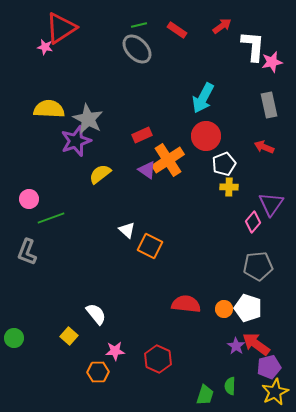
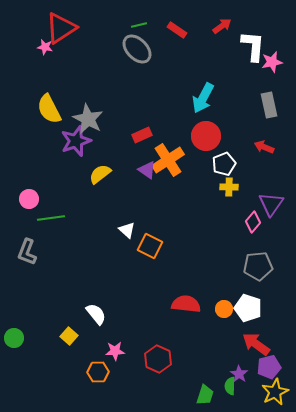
yellow semicircle at (49, 109): rotated 120 degrees counterclockwise
green line at (51, 218): rotated 12 degrees clockwise
purple star at (236, 346): moved 3 px right, 28 px down
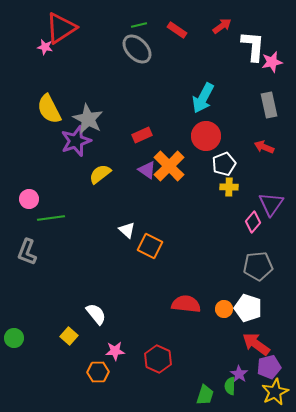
orange cross at (168, 160): moved 1 px right, 6 px down; rotated 12 degrees counterclockwise
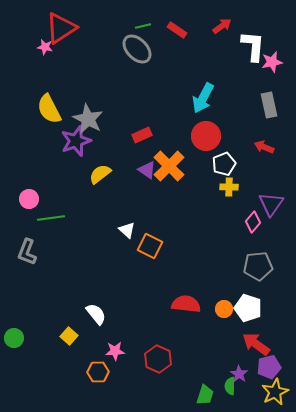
green line at (139, 25): moved 4 px right, 1 px down
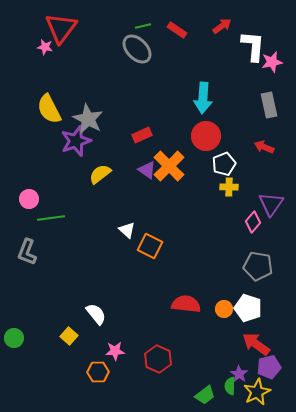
red triangle at (61, 28): rotated 20 degrees counterclockwise
cyan arrow at (203, 98): rotated 24 degrees counterclockwise
gray pentagon at (258, 266): rotated 16 degrees clockwise
yellow star at (275, 392): moved 18 px left
green trapezoid at (205, 395): rotated 35 degrees clockwise
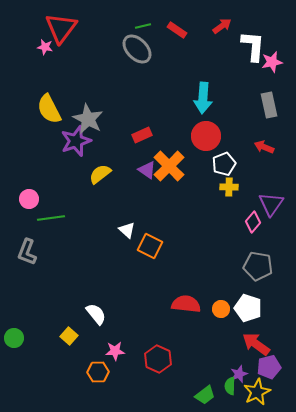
orange circle at (224, 309): moved 3 px left
purple star at (239, 374): rotated 18 degrees clockwise
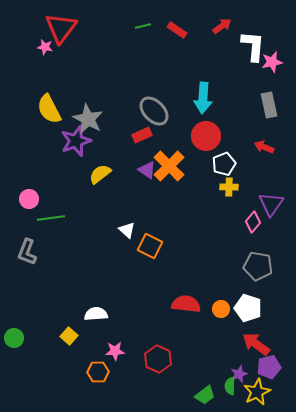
gray ellipse at (137, 49): moved 17 px right, 62 px down
white semicircle at (96, 314): rotated 55 degrees counterclockwise
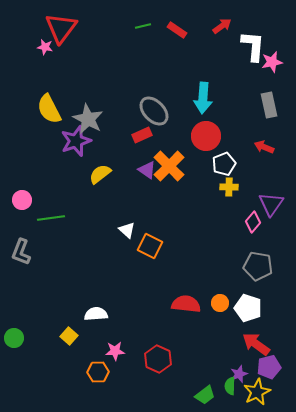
pink circle at (29, 199): moved 7 px left, 1 px down
gray L-shape at (27, 252): moved 6 px left
orange circle at (221, 309): moved 1 px left, 6 px up
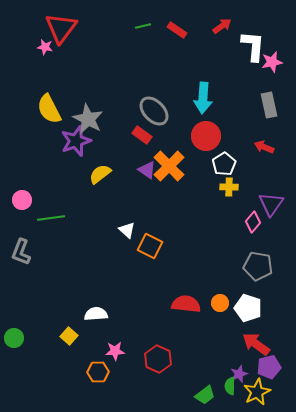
red rectangle at (142, 135): rotated 60 degrees clockwise
white pentagon at (224, 164): rotated 10 degrees counterclockwise
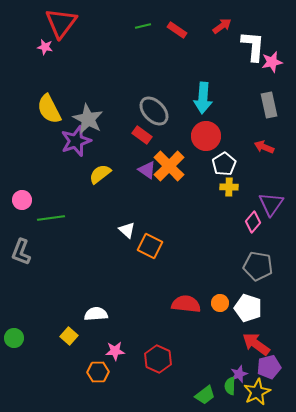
red triangle at (61, 28): moved 5 px up
